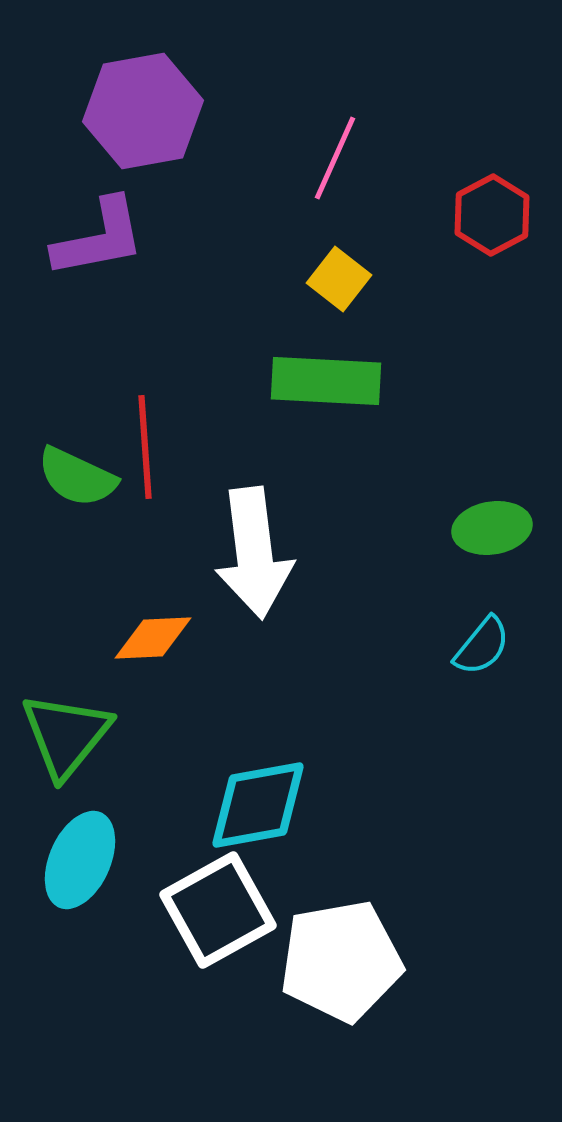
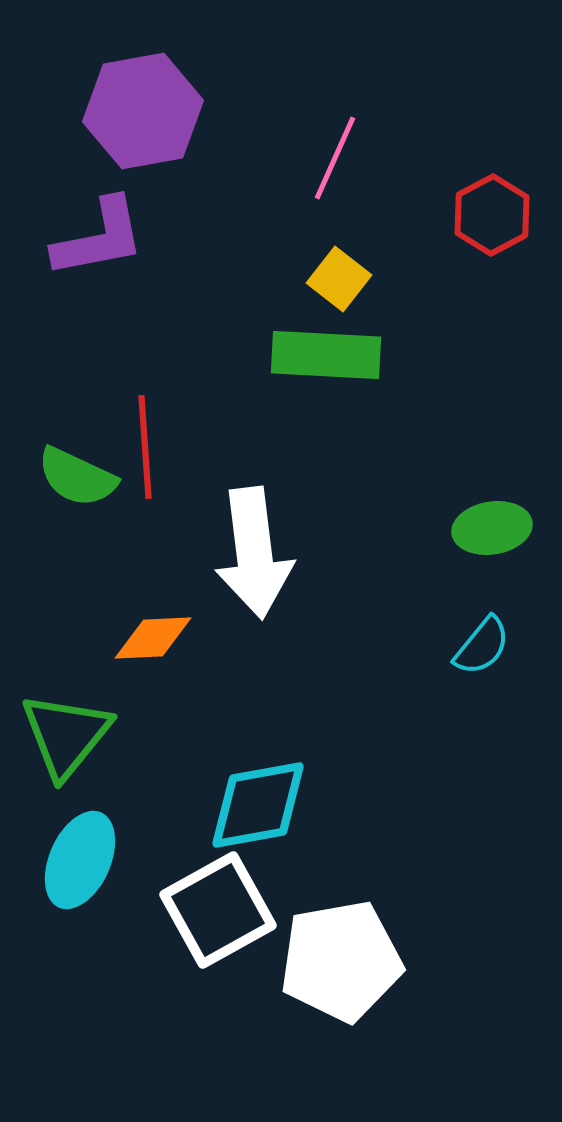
green rectangle: moved 26 px up
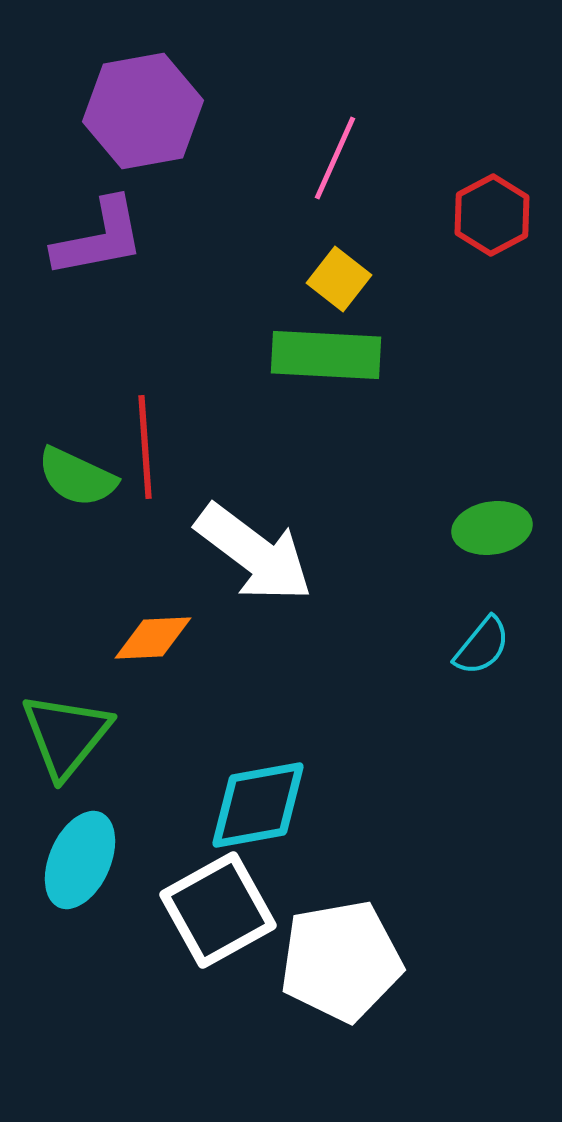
white arrow: rotated 46 degrees counterclockwise
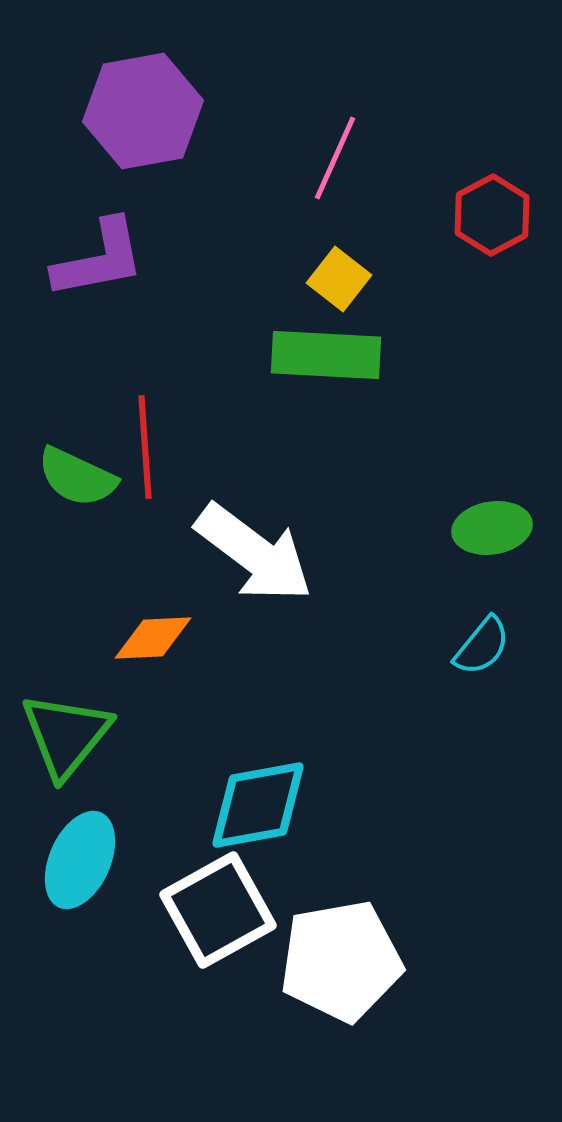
purple L-shape: moved 21 px down
